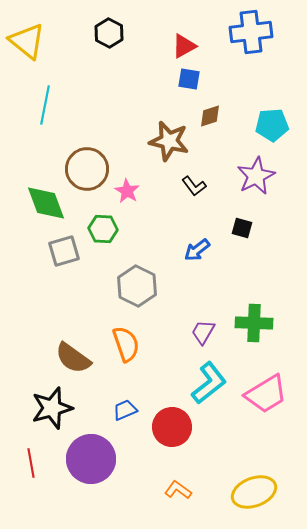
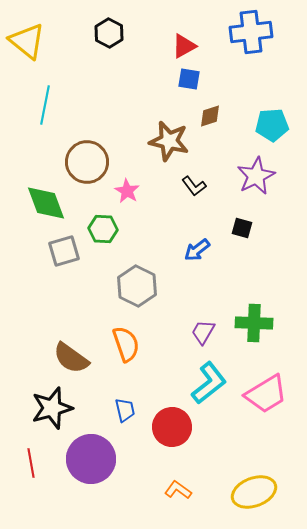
brown circle: moved 7 px up
brown semicircle: moved 2 px left
blue trapezoid: rotated 100 degrees clockwise
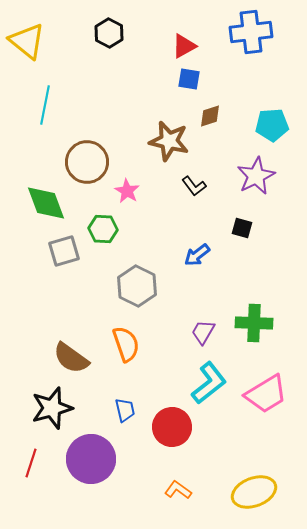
blue arrow: moved 5 px down
red line: rotated 28 degrees clockwise
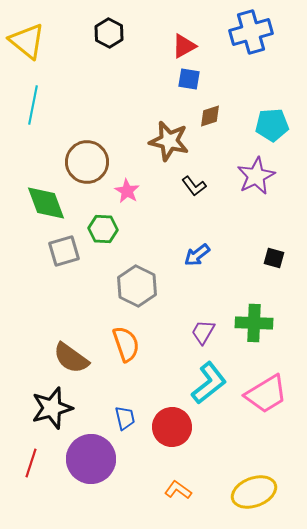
blue cross: rotated 9 degrees counterclockwise
cyan line: moved 12 px left
black square: moved 32 px right, 30 px down
blue trapezoid: moved 8 px down
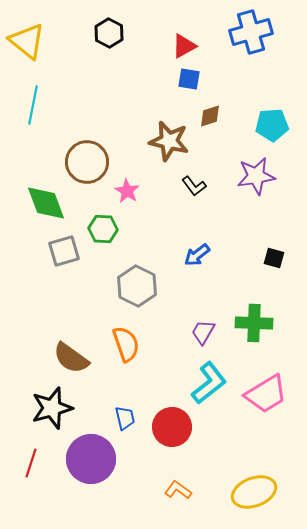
purple star: rotated 18 degrees clockwise
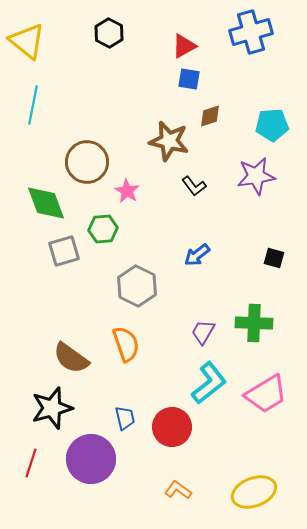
green hexagon: rotated 8 degrees counterclockwise
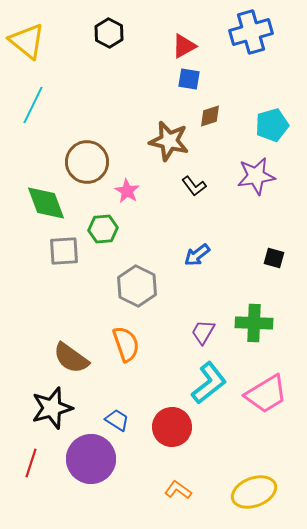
cyan line: rotated 15 degrees clockwise
cyan pentagon: rotated 12 degrees counterclockwise
gray square: rotated 12 degrees clockwise
blue trapezoid: moved 8 px left, 2 px down; rotated 45 degrees counterclockwise
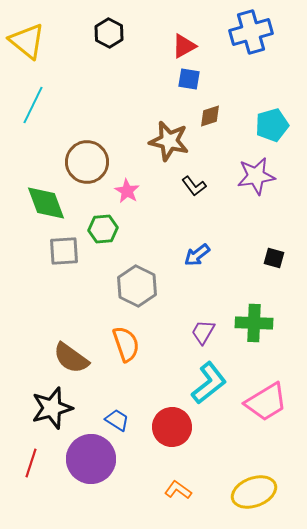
pink trapezoid: moved 8 px down
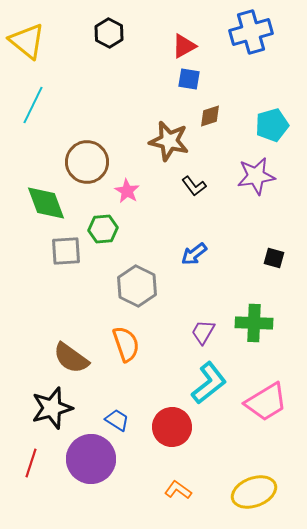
gray square: moved 2 px right
blue arrow: moved 3 px left, 1 px up
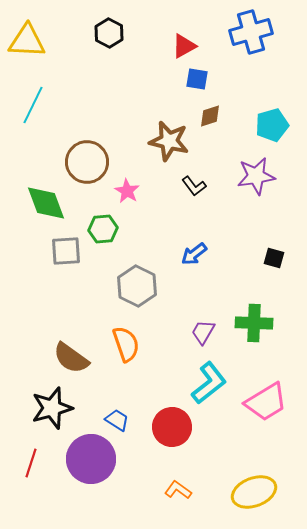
yellow triangle: rotated 36 degrees counterclockwise
blue square: moved 8 px right
